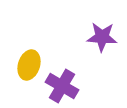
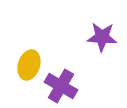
purple cross: moved 1 px left
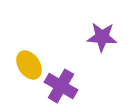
yellow ellipse: rotated 52 degrees counterclockwise
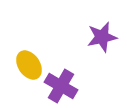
purple star: rotated 16 degrees counterclockwise
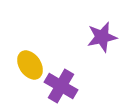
yellow ellipse: moved 1 px right
